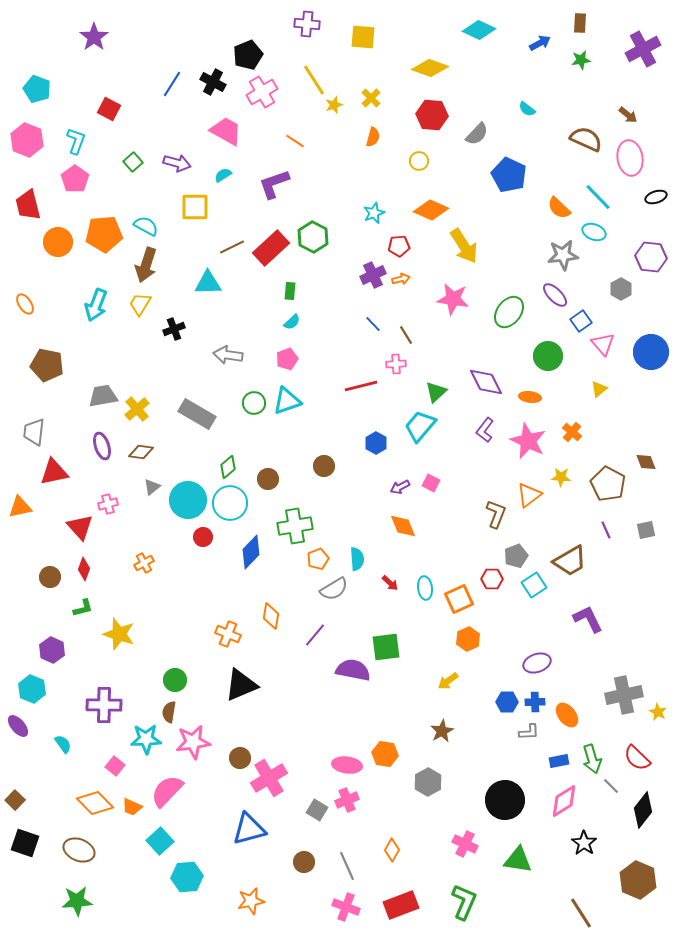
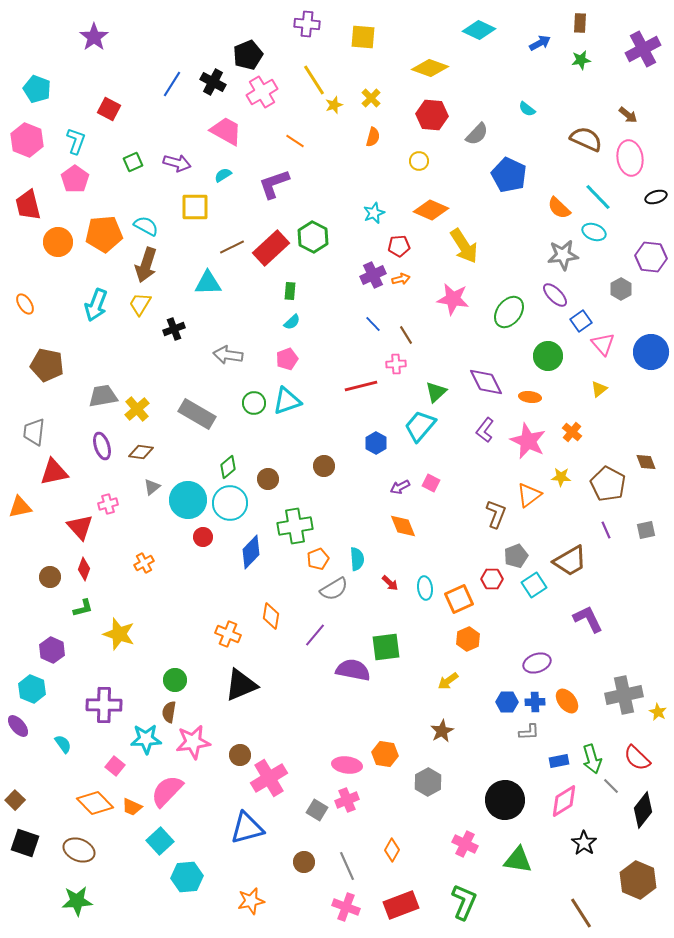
green square at (133, 162): rotated 18 degrees clockwise
orange ellipse at (567, 715): moved 14 px up
brown circle at (240, 758): moved 3 px up
blue triangle at (249, 829): moved 2 px left, 1 px up
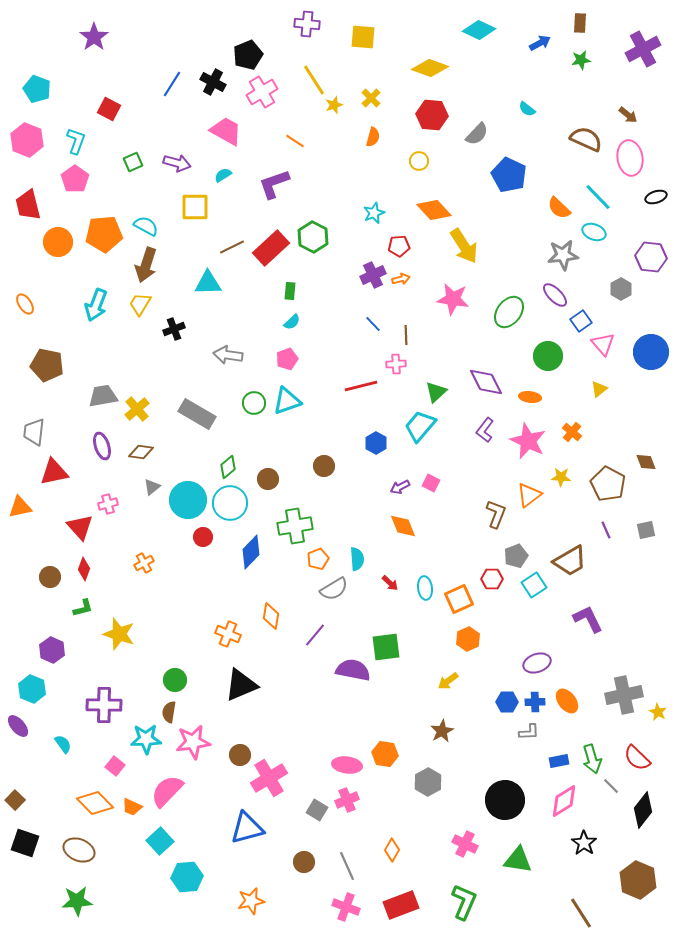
orange diamond at (431, 210): moved 3 px right; rotated 24 degrees clockwise
brown line at (406, 335): rotated 30 degrees clockwise
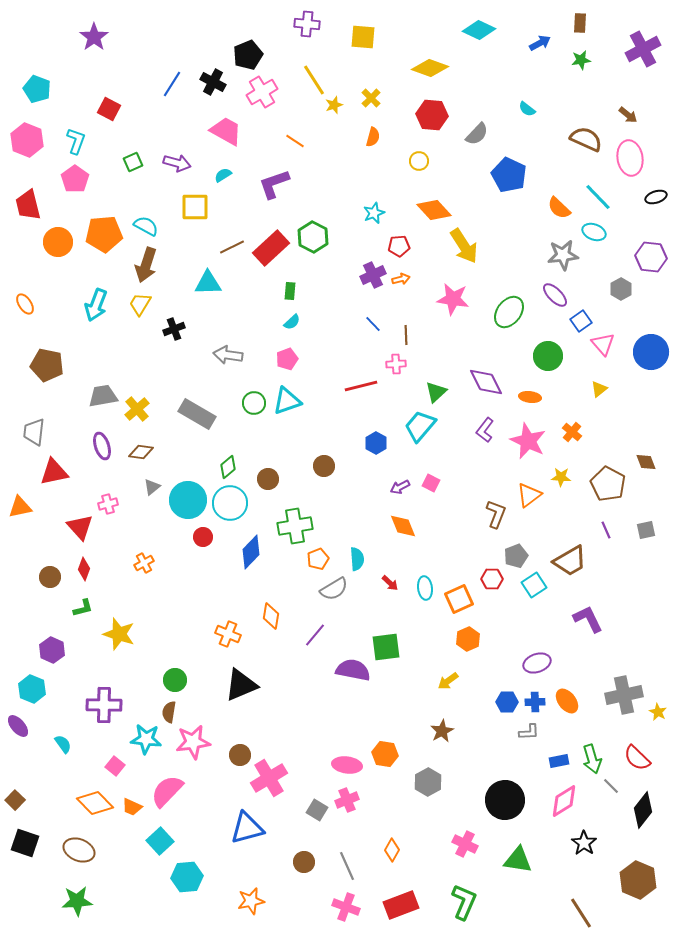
cyan star at (146, 739): rotated 8 degrees clockwise
